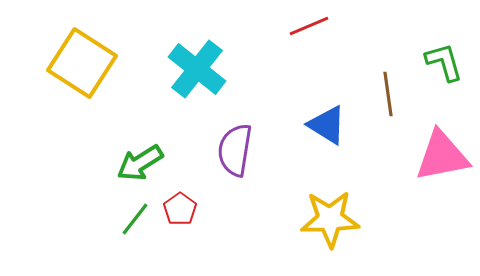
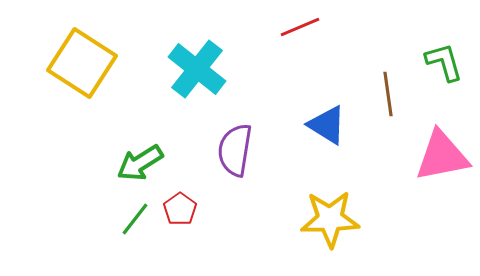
red line: moved 9 px left, 1 px down
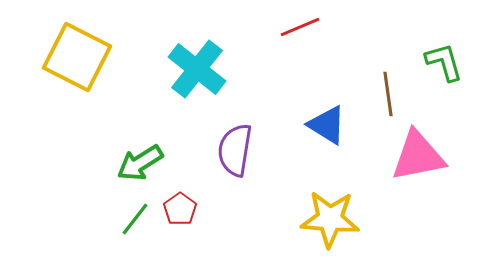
yellow square: moved 5 px left, 6 px up; rotated 6 degrees counterclockwise
pink triangle: moved 24 px left
yellow star: rotated 6 degrees clockwise
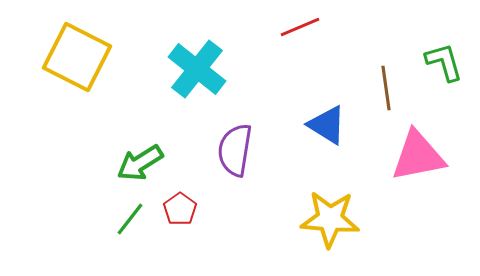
brown line: moved 2 px left, 6 px up
green line: moved 5 px left
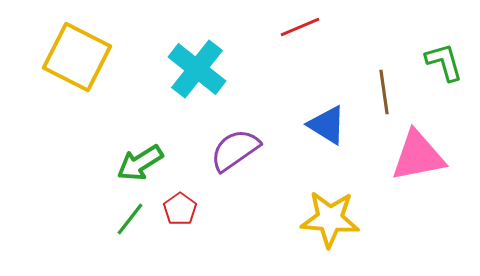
brown line: moved 2 px left, 4 px down
purple semicircle: rotated 46 degrees clockwise
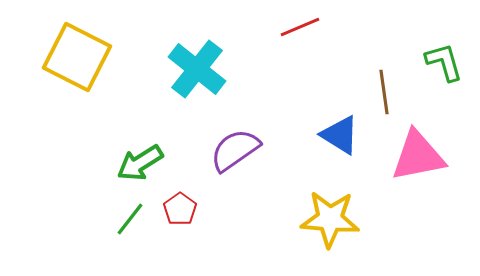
blue triangle: moved 13 px right, 10 px down
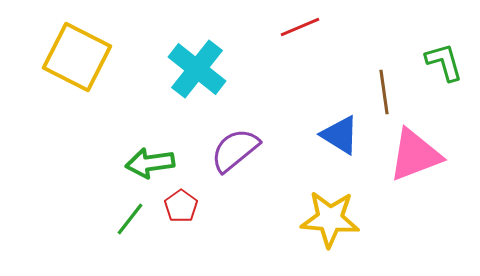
purple semicircle: rotated 4 degrees counterclockwise
pink triangle: moved 3 px left, 1 px up; rotated 10 degrees counterclockwise
green arrow: moved 10 px right; rotated 24 degrees clockwise
red pentagon: moved 1 px right, 3 px up
